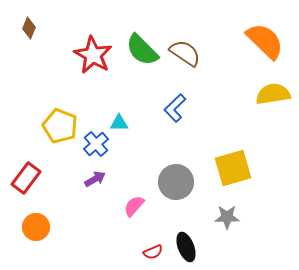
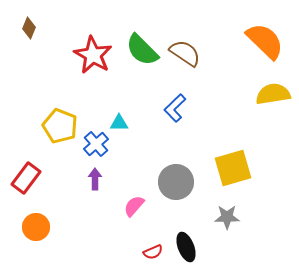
purple arrow: rotated 60 degrees counterclockwise
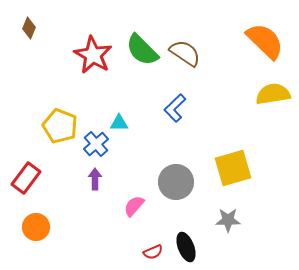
gray star: moved 1 px right, 3 px down
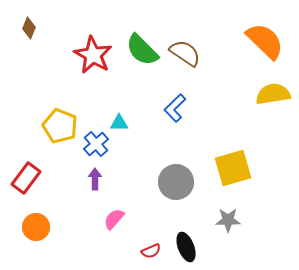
pink semicircle: moved 20 px left, 13 px down
red semicircle: moved 2 px left, 1 px up
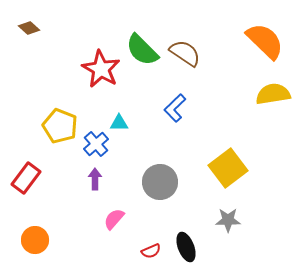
brown diamond: rotated 70 degrees counterclockwise
red star: moved 8 px right, 14 px down
yellow square: moved 5 px left; rotated 21 degrees counterclockwise
gray circle: moved 16 px left
orange circle: moved 1 px left, 13 px down
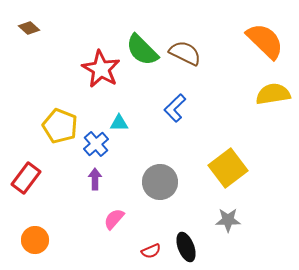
brown semicircle: rotated 8 degrees counterclockwise
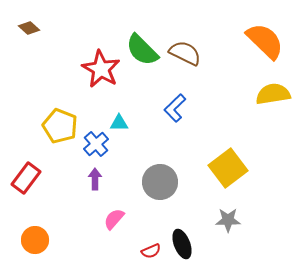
black ellipse: moved 4 px left, 3 px up
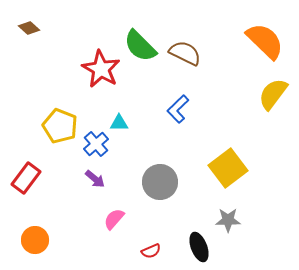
green semicircle: moved 2 px left, 4 px up
yellow semicircle: rotated 44 degrees counterclockwise
blue L-shape: moved 3 px right, 1 px down
purple arrow: rotated 130 degrees clockwise
black ellipse: moved 17 px right, 3 px down
